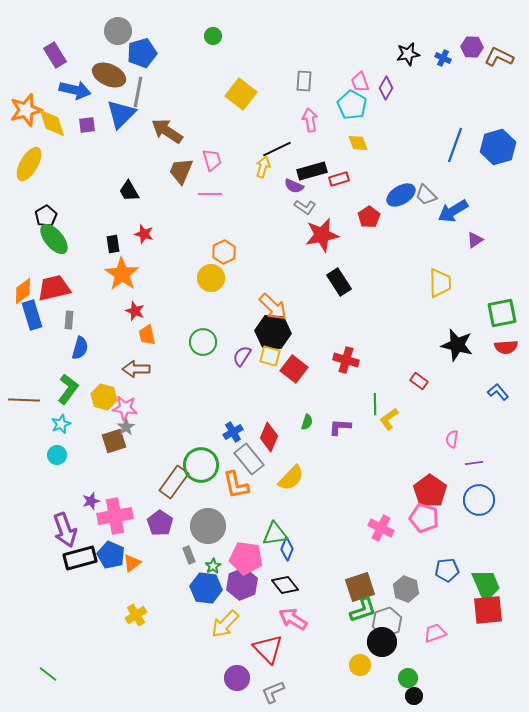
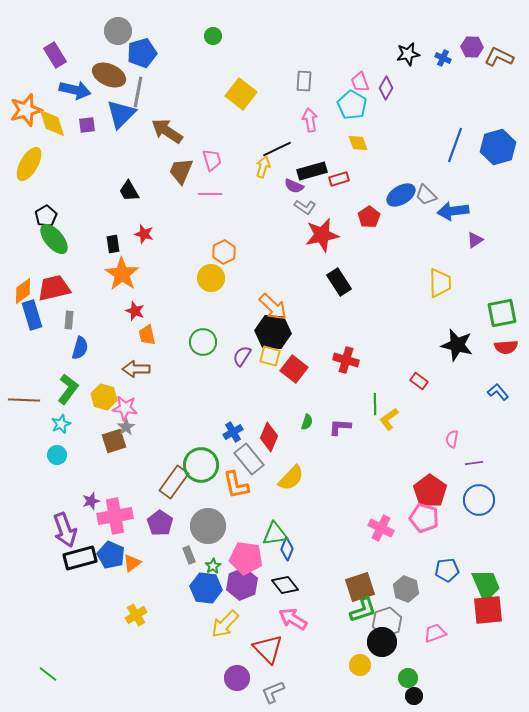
blue arrow at (453, 211): rotated 24 degrees clockwise
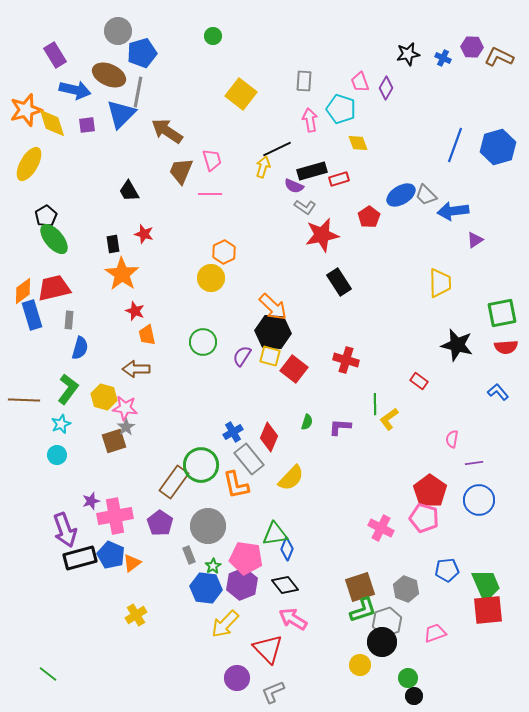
cyan pentagon at (352, 105): moved 11 px left, 4 px down; rotated 12 degrees counterclockwise
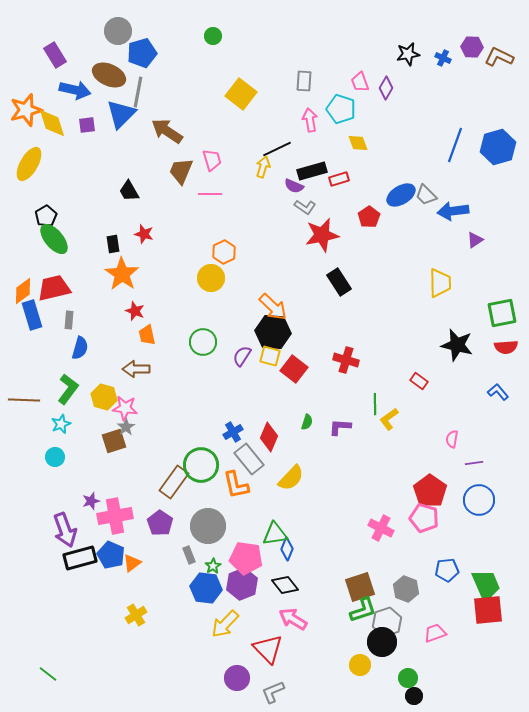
cyan circle at (57, 455): moved 2 px left, 2 px down
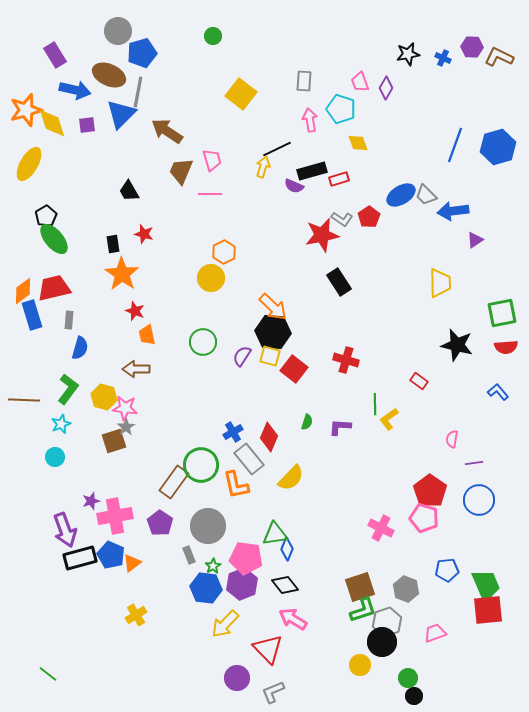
gray L-shape at (305, 207): moved 37 px right, 12 px down
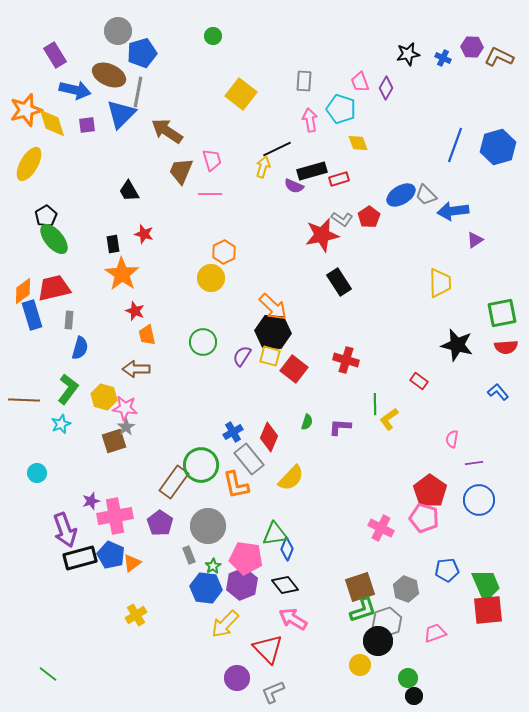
cyan circle at (55, 457): moved 18 px left, 16 px down
black circle at (382, 642): moved 4 px left, 1 px up
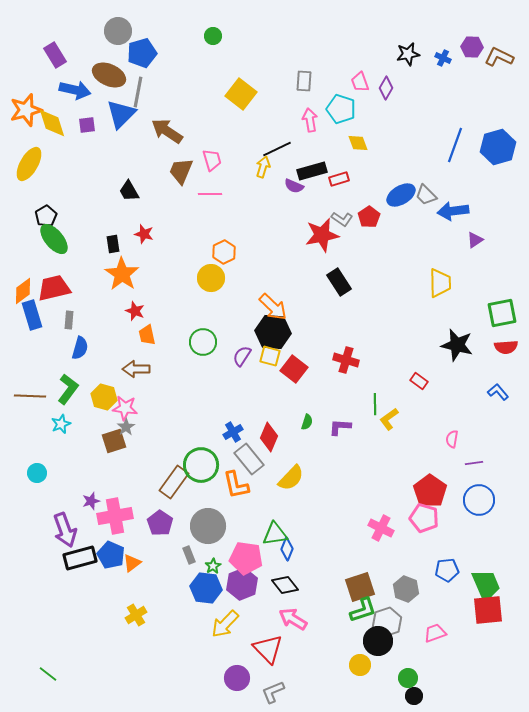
brown line at (24, 400): moved 6 px right, 4 px up
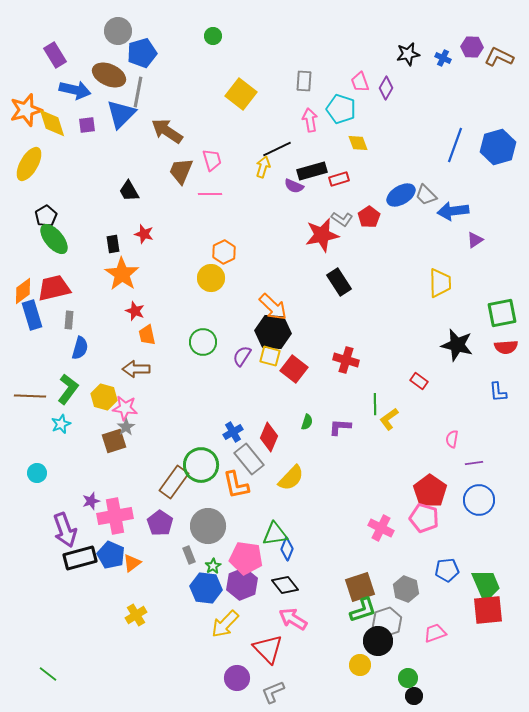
blue L-shape at (498, 392): rotated 145 degrees counterclockwise
